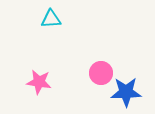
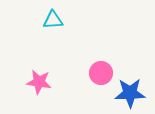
cyan triangle: moved 2 px right, 1 px down
blue star: moved 4 px right, 1 px down
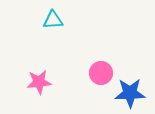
pink star: rotated 15 degrees counterclockwise
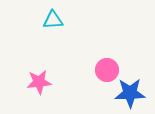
pink circle: moved 6 px right, 3 px up
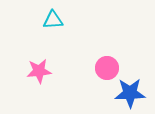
pink circle: moved 2 px up
pink star: moved 11 px up
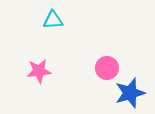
blue star: rotated 16 degrees counterclockwise
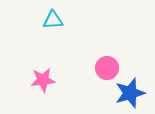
pink star: moved 4 px right, 9 px down
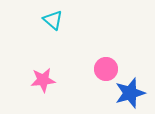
cyan triangle: rotated 45 degrees clockwise
pink circle: moved 1 px left, 1 px down
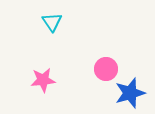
cyan triangle: moved 1 px left, 2 px down; rotated 15 degrees clockwise
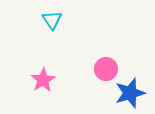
cyan triangle: moved 2 px up
pink star: rotated 25 degrees counterclockwise
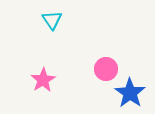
blue star: rotated 20 degrees counterclockwise
